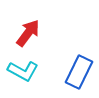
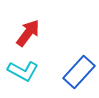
blue rectangle: rotated 16 degrees clockwise
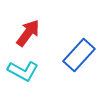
blue rectangle: moved 17 px up
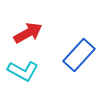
red arrow: rotated 24 degrees clockwise
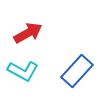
blue rectangle: moved 2 px left, 16 px down
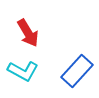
red arrow: rotated 88 degrees clockwise
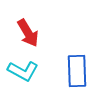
blue rectangle: rotated 44 degrees counterclockwise
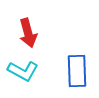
red arrow: rotated 16 degrees clockwise
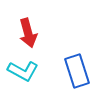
blue rectangle: rotated 16 degrees counterclockwise
